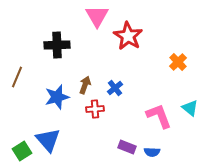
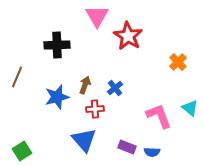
blue triangle: moved 36 px right
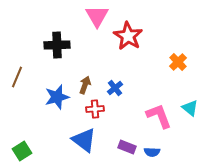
blue triangle: rotated 12 degrees counterclockwise
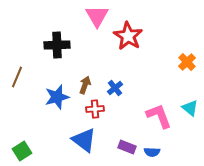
orange cross: moved 9 px right
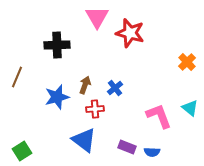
pink triangle: moved 1 px down
red star: moved 2 px right, 3 px up; rotated 16 degrees counterclockwise
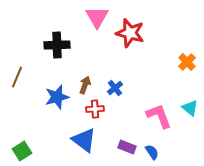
blue semicircle: rotated 126 degrees counterclockwise
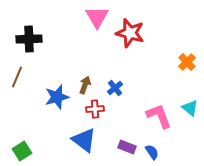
black cross: moved 28 px left, 6 px up
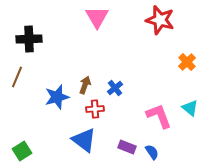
red star: moved 30 px right, 13 px up
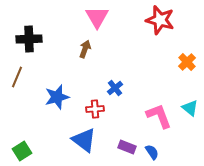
brown arrow: moved 36 px up
